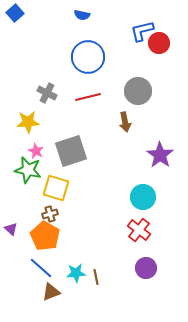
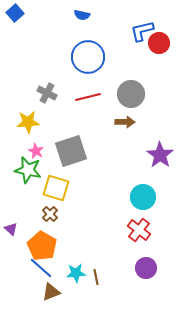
gray circle: moved 7 px left, 3 px down
brown arrow: rotated 78 degrees counterclockwise
brown cross: rotated 28 degrees counterclockwise
orange pentagon: moved 3 px left, 10 px down
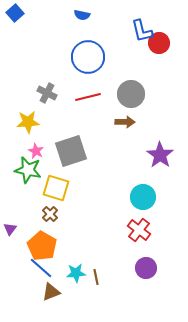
blue L-shape: rotated 90 degrees counterclockwise
purple triangle: moved 1 px left; rotated 24 degrees clockwise
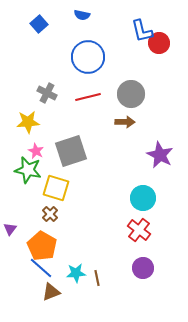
blue square: moved 24 px right, 11 px down
purple star: rotated 8 degrees counterclockwise
cyan circle: moved 1 px down
purple circle: moved 3 px left
brown line: moved 1 px right, 1 px down
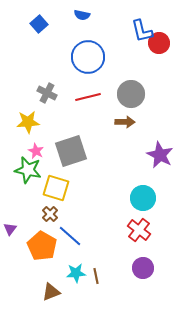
blue line: moved 29 px right, 32 px up
brown line: moved 1 px left, 2 px up
